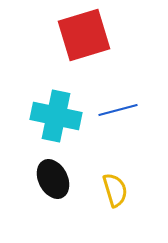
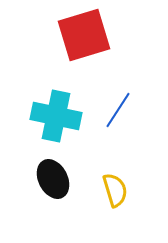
blue line: rotated 42 degrees counterclockwise
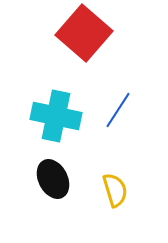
red square: moved 2 px up; rotated 32 degrees counterclockwise
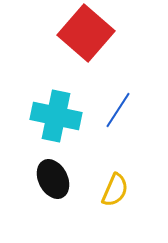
red square: moved 2 px right
yellow semicircle: rotated 40 degrees clockwise
